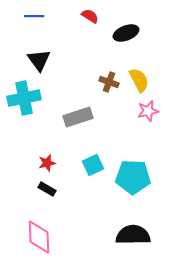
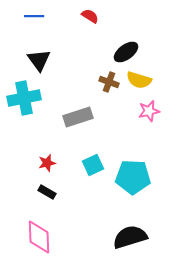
black ellipse: moved 19 px down; rotated 15 degrees counterclockwise
yellow semicircle: rotated 135 degrees clockwise
pink star: moved 1 px right
black rectangle: moved 3 px down
black semicircle: moved 3 px left, 2 px down; rotated 16 degrees counterclockwise
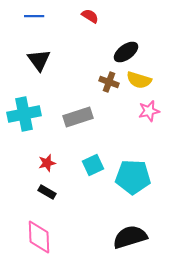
cyan cross: moved 16 px down
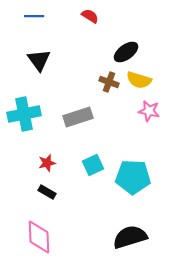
pink star: rotated 25 degrees clockwise
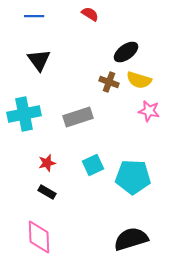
red semicircle: moved 2 px up
black semicircle: moved 1 px right, 2 px down
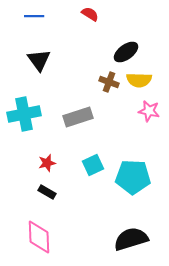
yellow semicircle: rotated 15 degrees counterclockwise
